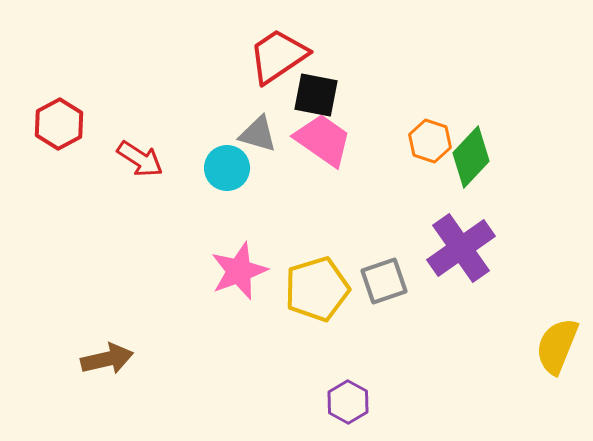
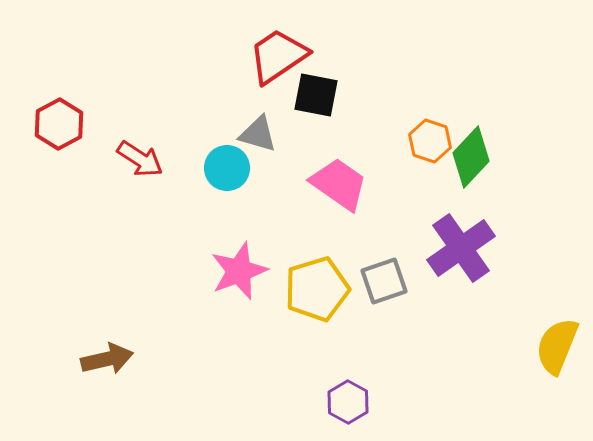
pink trapezoid: moved 16 px right, 44 px down
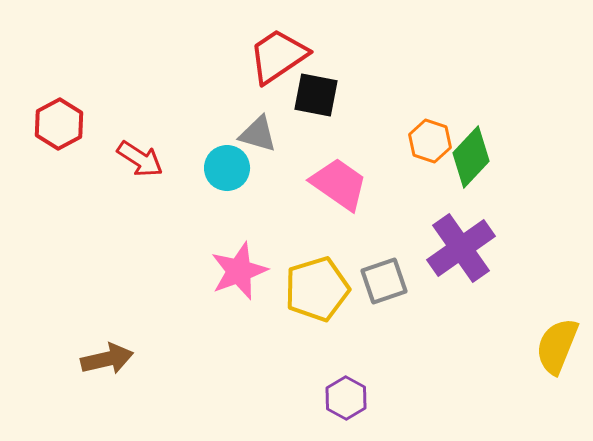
purple hexagon: moved 2 px left, 4 px up
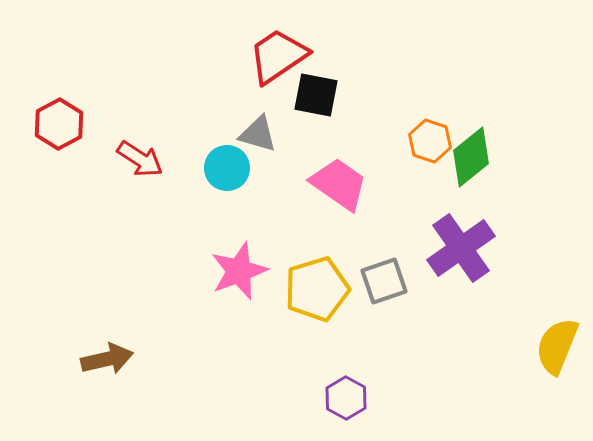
green diamond: rotated 8 degrees clockwise
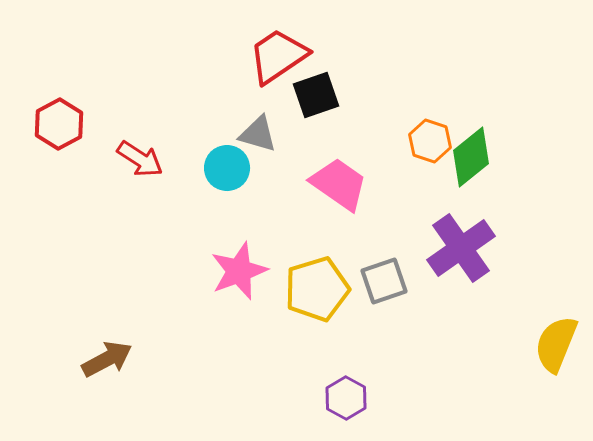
black square: rotated 30 degrees counterclockwise
yellow semicircle: moved 1 px left, 2 px up
brown arrow: rotated 15 degrees counterclockwise
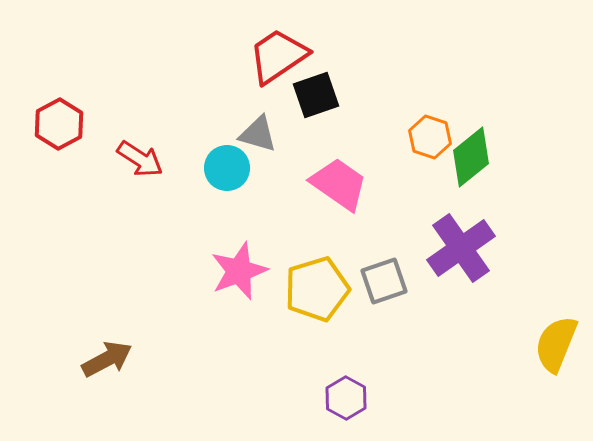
orange hexagon: moved 4 px up
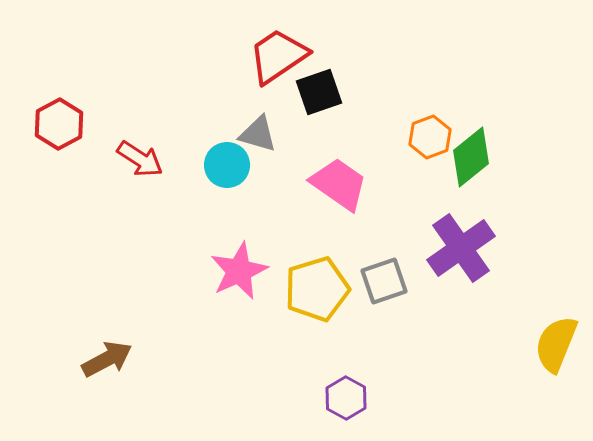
black square: moved 3 px right, 3 px up
orange hexagon: rotated 21 degrees clockwise
cyan circle: moved 3 px up
pink star: rotated 4 degrees counterclockwise
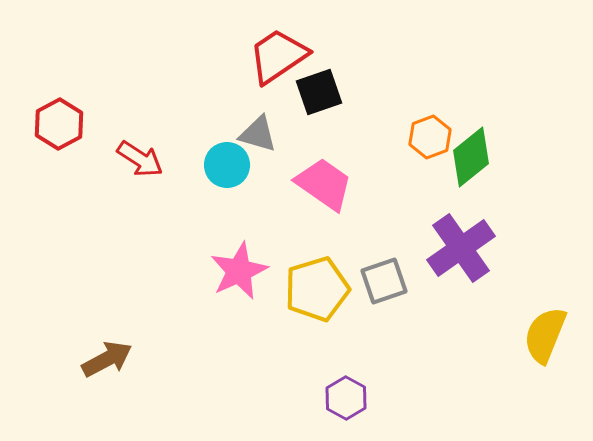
pink trapezoid: moved 15 px left
yellow semicircle: moved 11 px left, 9 px up
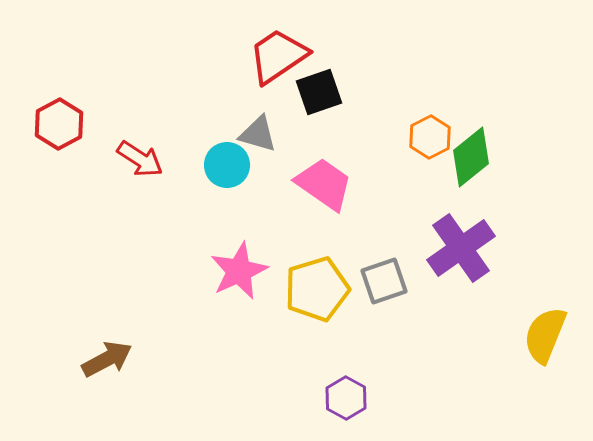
orange hexagon: rotated 6 degrees counterclockwise
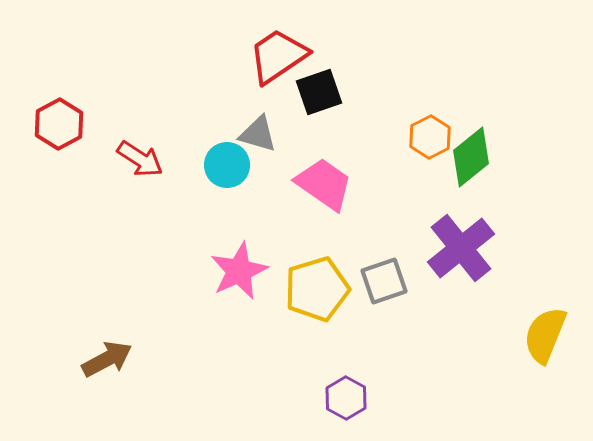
purple cross: rotated 4 degrees counterclockwise
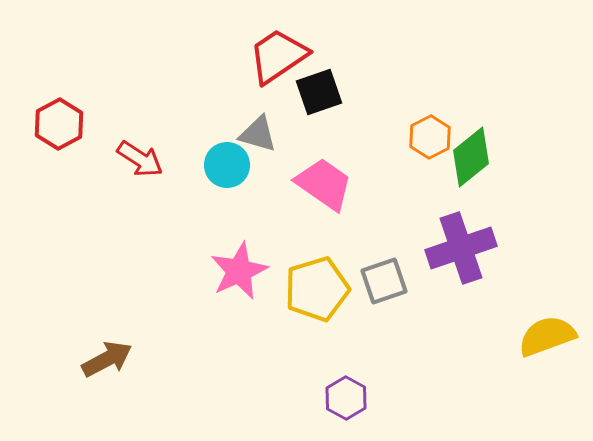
purple cross: rotated 20 degrees clockwise
yellow semicircle: moved 2 px right, 1 px down; rotated 48 degrees clockwise
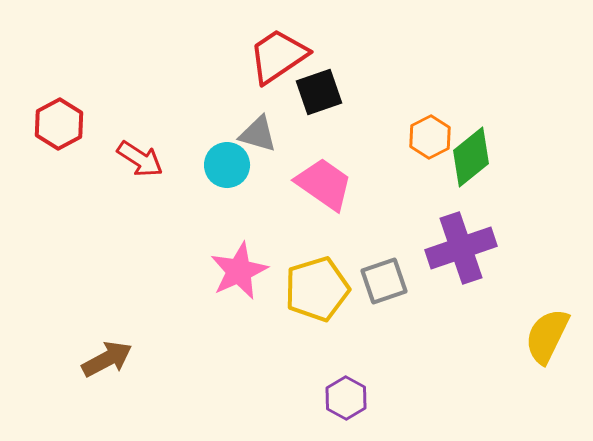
yellow semicircle: rotated 44 degrees counterclockwise
